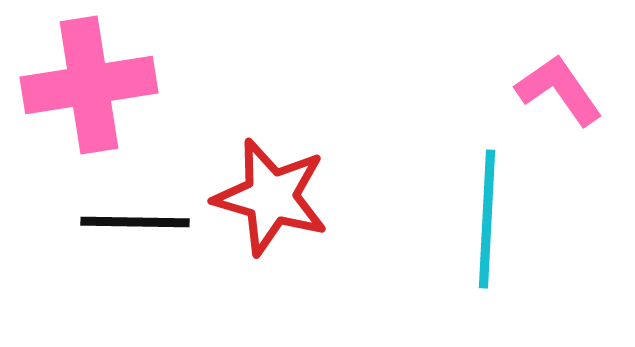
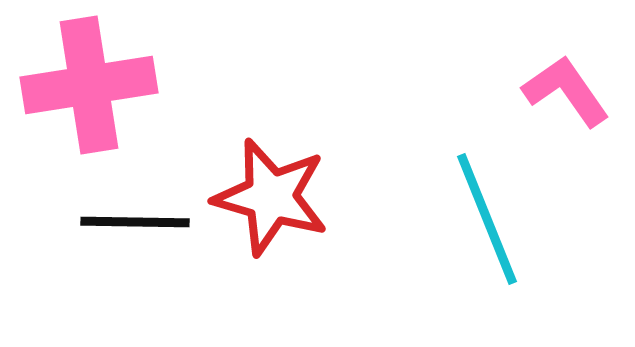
pink L-shape: moved 7 px right, 1 px down
cyan line: rotated 25 degrees counterclockwise
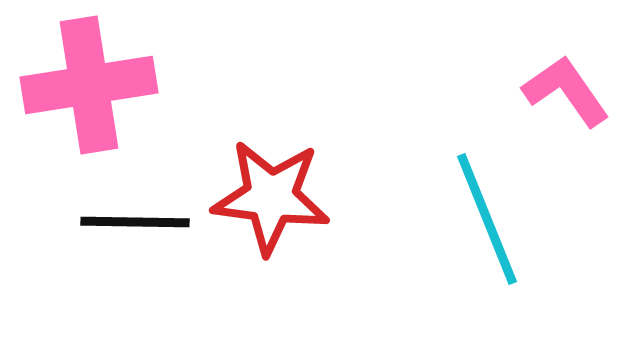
red star: rotated 9 degrees counterclockwise
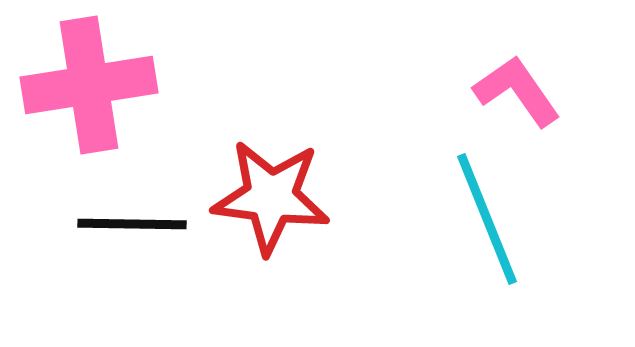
pink L-shape: moved 49 px left
black line: moved 3 px left, 2 px down
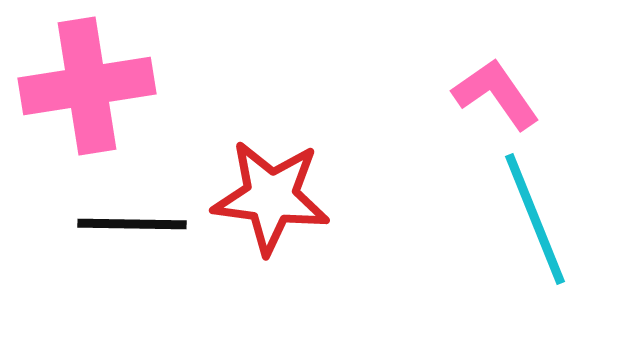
pink cross: moved 2 px left, 1 px down
pink L-shape: moved 21 px left, 3 px down
cyan line: moved 48 px right
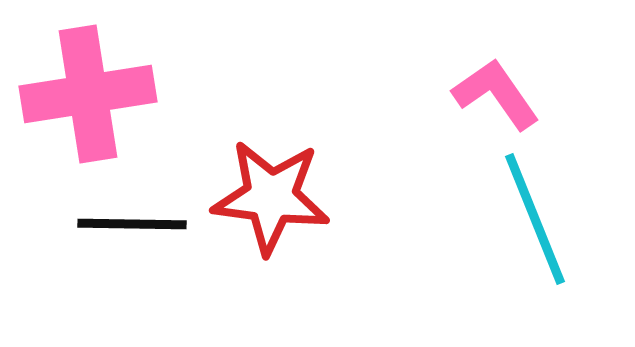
pink cross: moved 1 px right, 8 px down
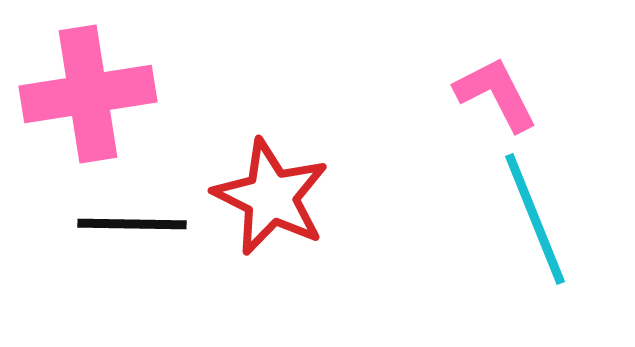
pink L-shape: rotated 8 degrees clockwise
red star: rotated 19 degrees clockwise
